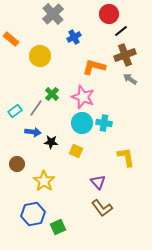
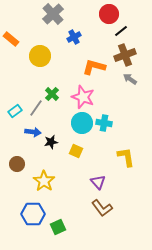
black star: rotated 16 degrees counterclockwise
blue hexagon: rotated 10 degrees clockwise
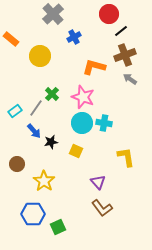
blue arrow: moved 1 px right, 1 px up; rotated 42 degrees clockwise
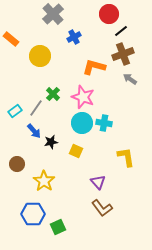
brown cross: moved 2 px left, 1 px up
green cross: moved 1 px right
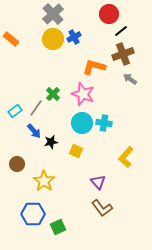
yellow circle: moved 13 px right, 17 px up
pink star: moved 3 px up
yellow L-shape: rotated 130 degrees counterclockwise
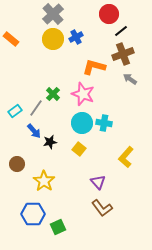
blue cross: moved 2 px right
black star: moved 1 px left
yellow square: moved 3 px right, 2 px up; rotated 16 degrees clockwise
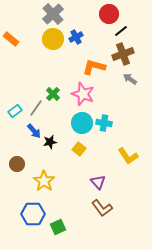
yellow L-shape: moved 2 px right, 1 px up; rotated 75 degrees counterclockwise
